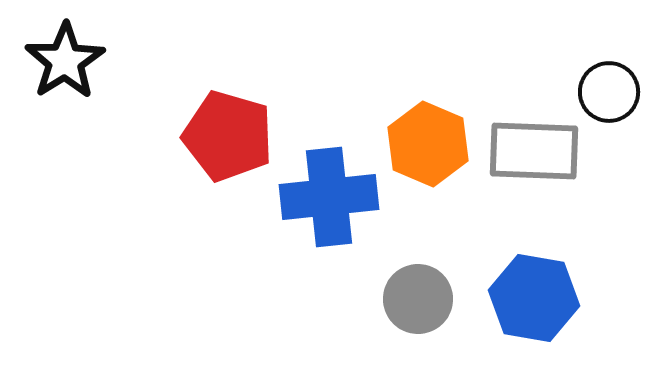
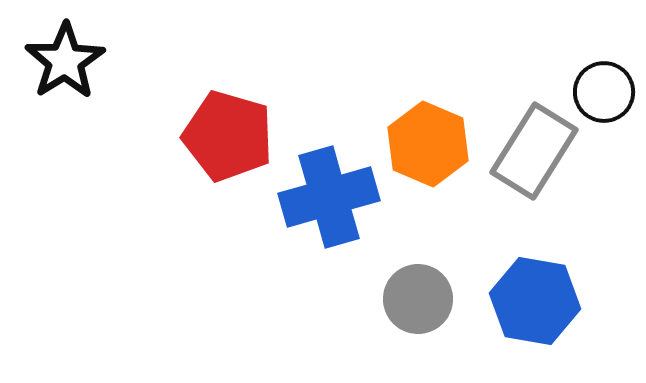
black circle: moved 5 px left
gray rectangle: rotated 60 degrees counterclockwise
blue cross: rotated 10 degrees counterclockwise
blue hexagon: moved 1 px right, 3 px down
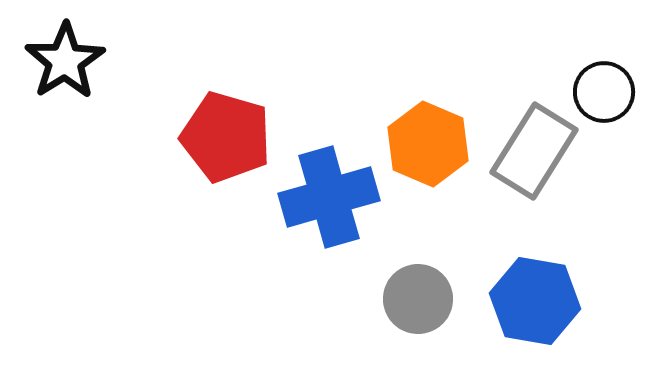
red pentagon: moved 2 px left, 1 px down
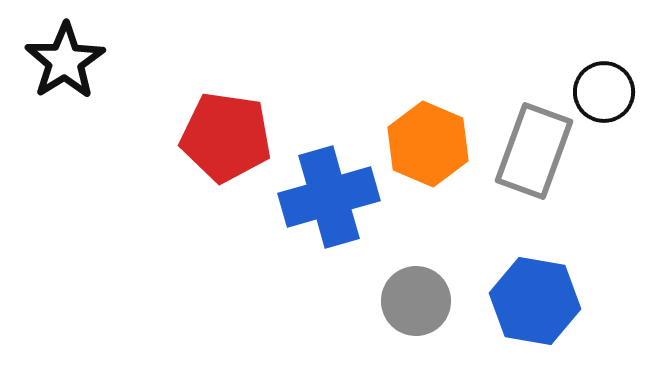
red pentagon: rotated 8 degrees counterclockwise
gray rectangle: rotated 12 degrees counterclockwise
gray circle: moved 2 px left, 2 px down
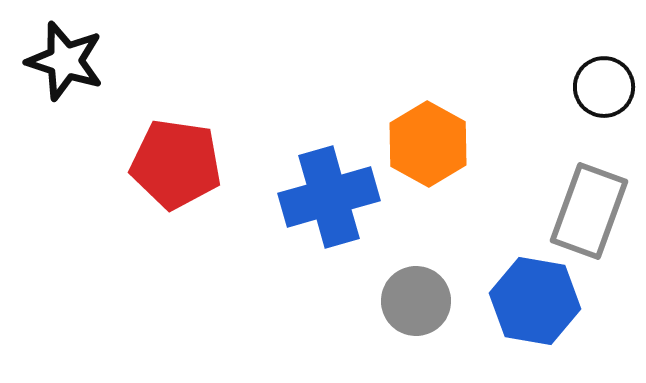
black star: rotated 22 degrees counterclockwise
black circle: moved 5 px up
red pentagon: moved 50 px left, 27 px down
orange hexagon: rotated 6 degrees clockwise
gray rectangle: moved 55 px right, 60 px down
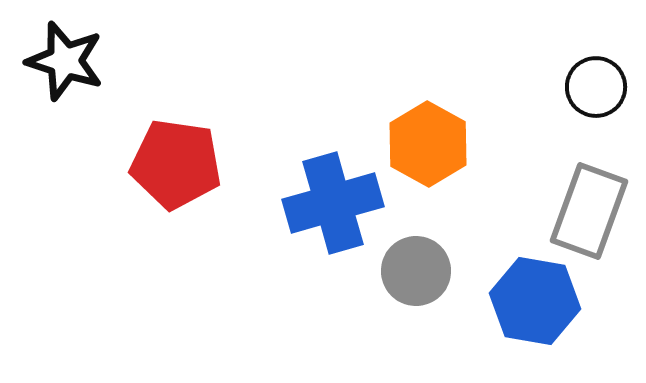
black circle: moved 8 px left
blue cross: moved 4 px right, 6 px down
gray circle: moved 30 px up
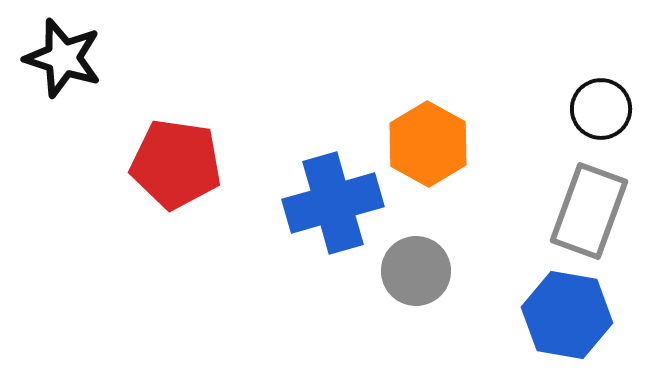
black star: moved 2 px left, 3 px up
black circle: moved 5 px right, 22 px down
blue hexagon: moved 32 px right, 14 px down
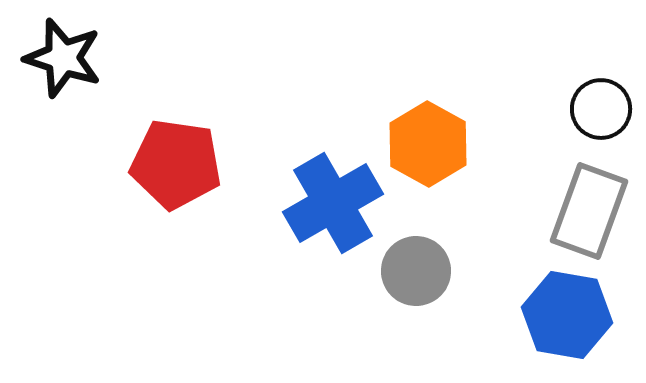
blue cross: rotated 14 degrees counterclockwise
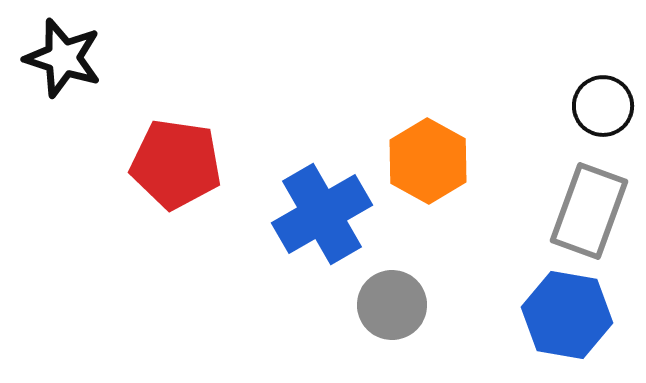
black circle: moved 2 px right, 3 px up
orange hexagon: moved 17 px down
blue cross: moved 11 px left, 11 px down
gray circle: moved 24 px left, 34 px down
